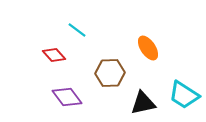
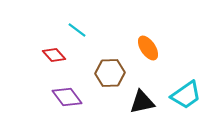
cyan trapezoid: moved 2 px right; rotated 68 degrees counterclockwise
black triangle: moved 1 px left, 1 px up
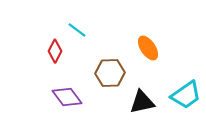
red diamond: moved 1 px right, 4 px up; rotated 70 degrees clockwise
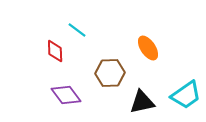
red diamond: rotated 30 degrees counterclockwise
purple diamond: moved 1 px left, 2 px up
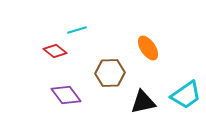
cyan line: rotated 54 degrees counterclockwise
red diamond: rotated 50 degrees counterclockwise
black triangle: moved 1 px right
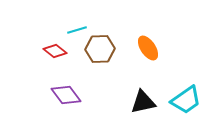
brown hexagon: moved 10 px left, 24 px up
cyan trapezoid: moved 5 px down
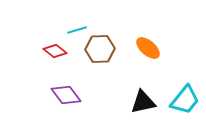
orange ellipse: rotated 15 degrees counterclockwise
cyan trapezoid: moved 1 px left; rotated 16 degrees counterclockwise
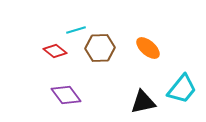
cyan line: moved 1 px left
brown hexagon: moved 1 px up
cyan trapezoid: moved 3 px left, 11 px up
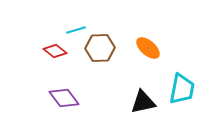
cyan trapezoid: rotated 28 degrees counterclockwise
purple diamond: moved 2 px left, 3 px down
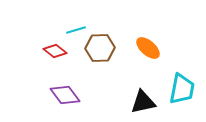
purple diamond: moved 1 px right, 3 px up
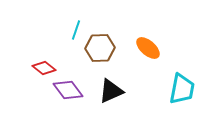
cyan line: rotated 54 degrees counterclockwise
red diamond: moved 11 px left, 17 px down
purple diamond: moved 3 px right, 5 px up
black triangle: moved 32 px left, 11 px up; rotated 12 degrees counterclockwise
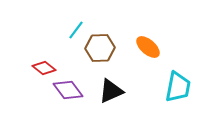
cyan line: rotated 18 degrees clockwise
orange ellipse: moved 1 px up
cyan trapezoid: moved 4 px left, 2 px up
